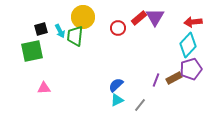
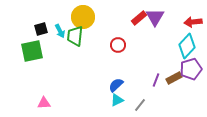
red circle: moved 17 px down
cyan diamond: moved 1 px left, 1 px down
pink triangle: moved 15 px down
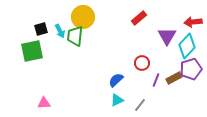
purple triangle: moved 12 px right, 19 px down
red circle: moved 24 px right, 18 px down
blue semicircle: moved 5 px up
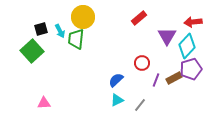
green trapezoid: moved 1 px right, 3 px down
green square: rotated 30 degrees counterclockwise
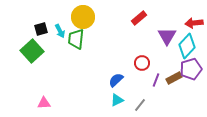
red arrow: moved 1 px right, 1 px down
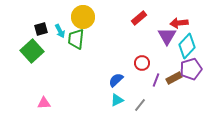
red arrow: moved 15 px left
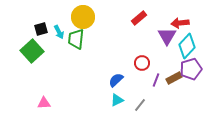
red arrow: moved 1 px right
cyan arrow: moved 1 px left, 1 px down
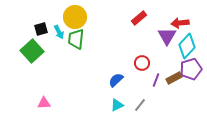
yellow circle: moved 8 px left
cyan triangle: moved 5 px down
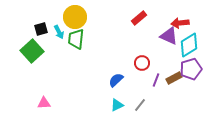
purple triangle: moved 2 px right; rotated 36 degrees counterclockwise
cyan diamond: moved 2 px right, 1 px up; rotated 15 degrees clockwise
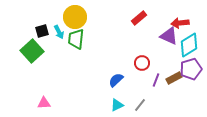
black square: moved 1 px right, 2 px down
